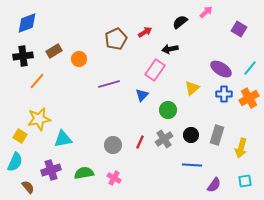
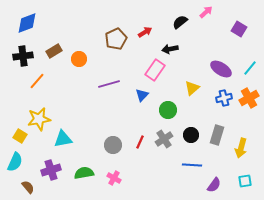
blue cross: moved 4 px down; rotated 14 degrees counterclockwise
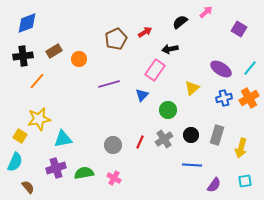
purple cross: moved 5 px right, 2 px up
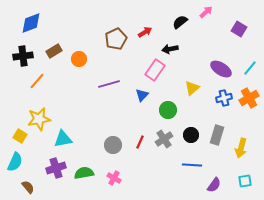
blue diamond: moved 4 px right
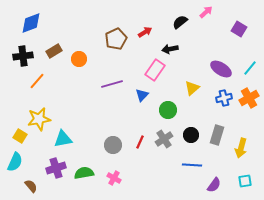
purple line: moved 3 px right
brown semicircle: moved 3 px right, 1 px up
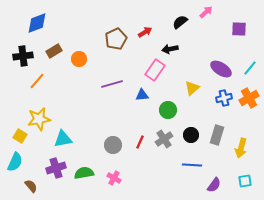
blue diamond: moved 6 px right
purple square: rotated 28 degrees counterclockwise
blue triangle: rotated 40 degrees clockwise
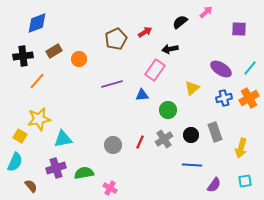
gray rectangle: moved 2 px left, 3 px up; rotated 36 degrees counterclockwise
pink cross: moved 4 px left, 10 px down
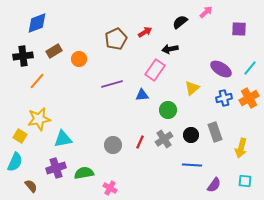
cyan square: rotated 16 degrees clockwise
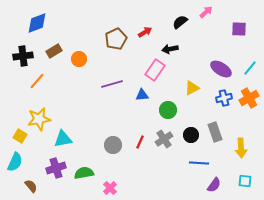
yellow triangle: rotated 14 degrees clockwise
yellow arrow: rotated 18 degrees counterclockwise
blue line: moved 7 px right, 2 px up
pink cross: rotated 16 degrees clockwise
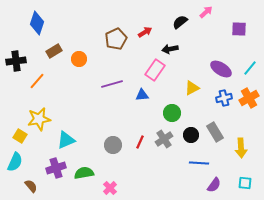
blue diamond: rotated 50 degrees counterclockwise
black cross: moved 7 px left, 5 px down
green circle: moved 4 px right, 3 px down
gray rectangle: rotated 12 degrees counterclockwise
cyan triangle: moved 3 px right, 1 px down; rotated 12 degrees counterclockwise
cyan square: moved 2 px down
